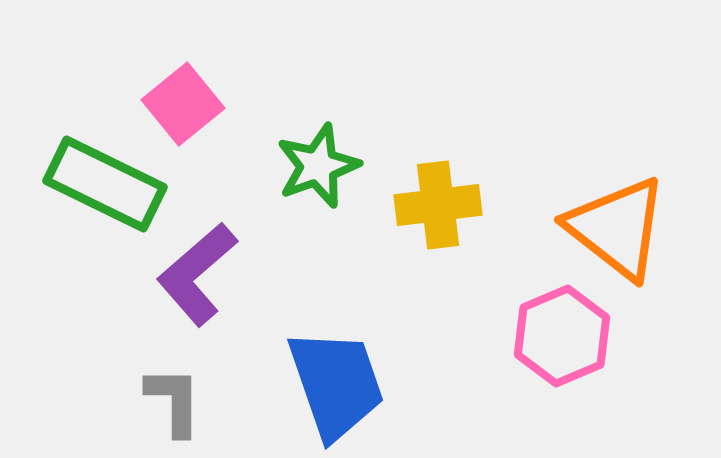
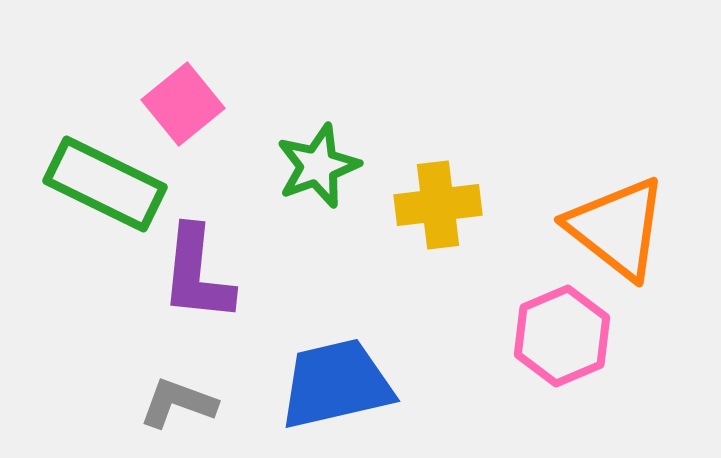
purple L-shape: rotated 43 degrees counterclockwise
blue trapezoid: rotated 84 degrees counterclockwise
gray L-shape: moved 4 px right, 2 px down; rotated 70 degrees counterclockwise
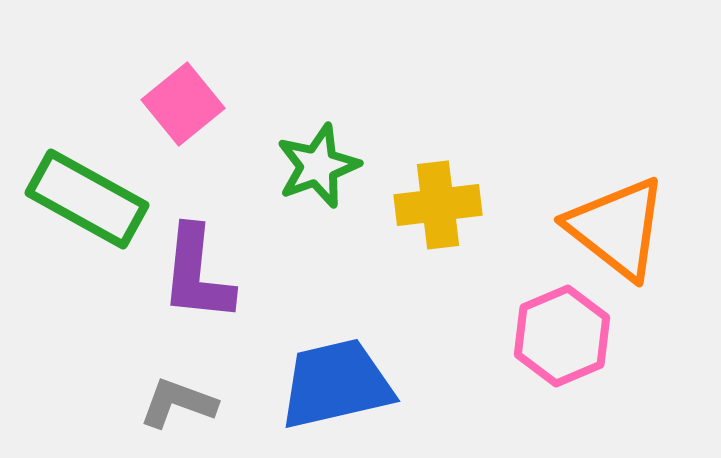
green rectangle: moved 18 px left, 15 px down; rotated 3 degrees clockwise
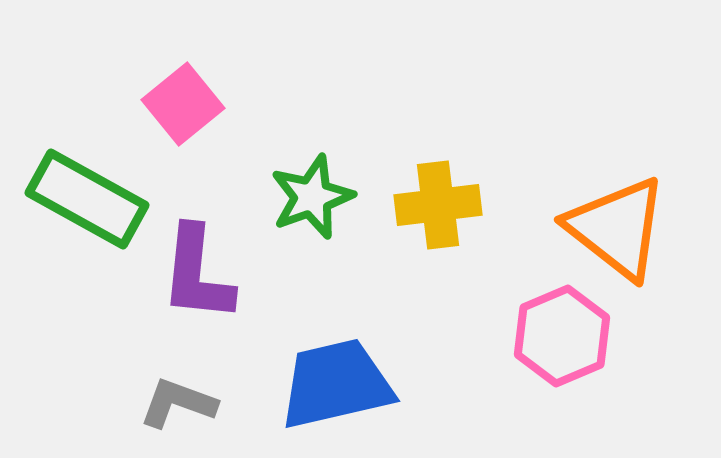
green star: moved 6 px left, 31 px down
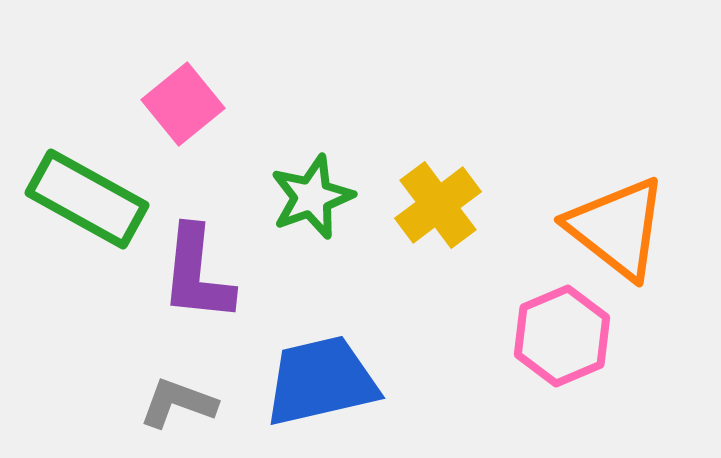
yellow cross: rotated 30 degrees counterclockwise
blue trapezoid: moved 15 px left, 3 px up
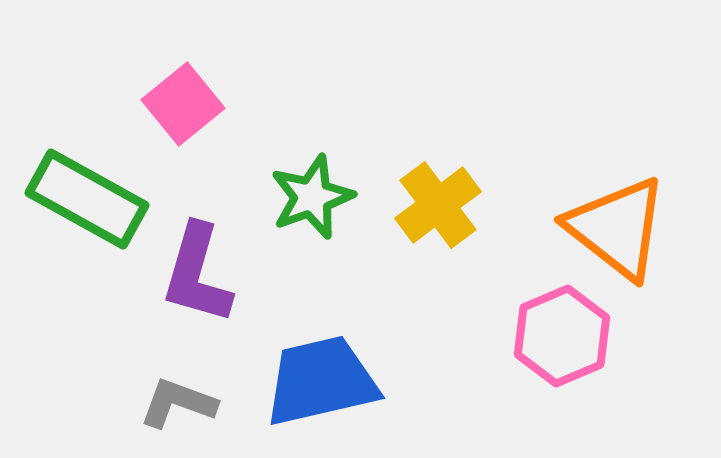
purple L-shape: rotated 10 degrees clockwise
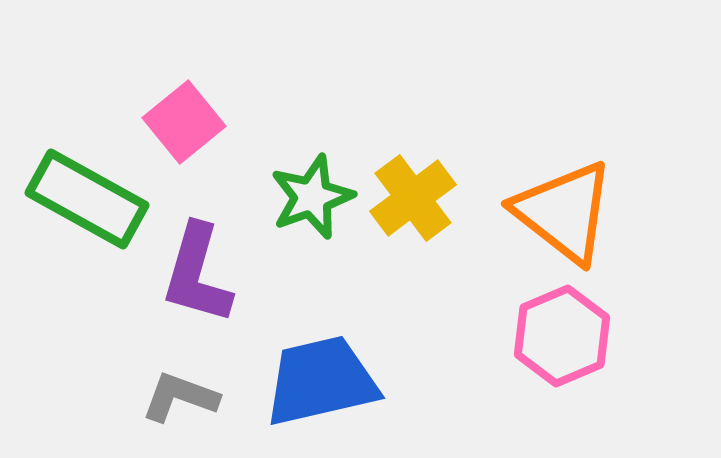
pink square: moved 1 px right, 18 px down
yellow cross: moved 25 px left, 7 px up
orange triangle: moved 53 px left, 16 px up
gray L-shape: moved 2 px right, 6 px up
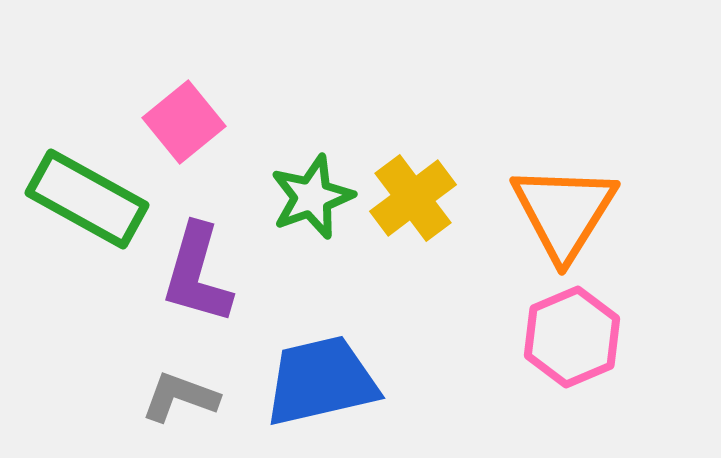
orange triangle: rotated 24 degrees clockwise
pink hexagon: moved 10 px right, 1 px down
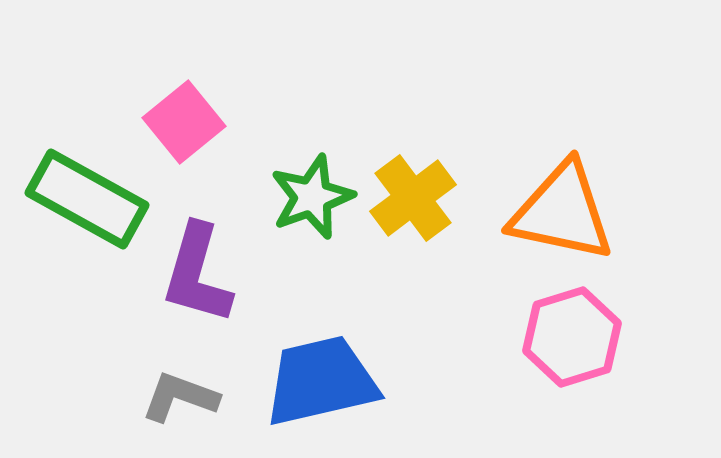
orange triangle: moved 2 px left; rotated 50 degrees counterclockwise
pink hexagon: rotated 6 degrees clockwise
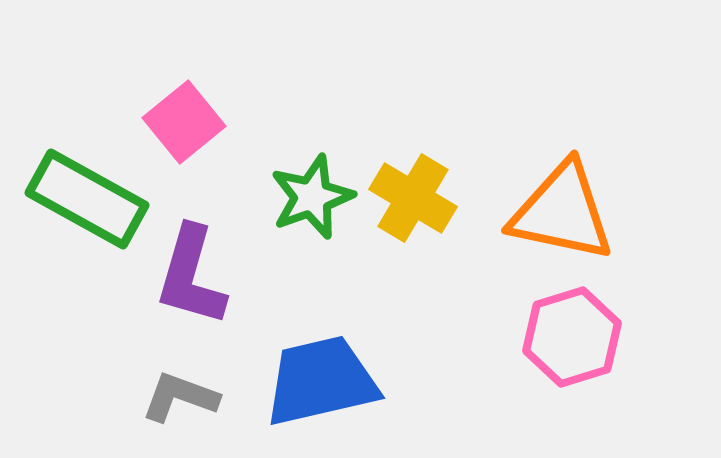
yellow cross: rotated 22 degrees counterclockwise
purple L-shape: moved 6 px left, 2 px down
